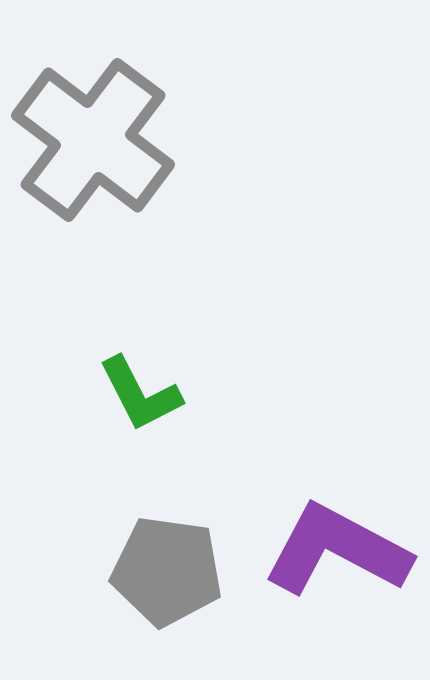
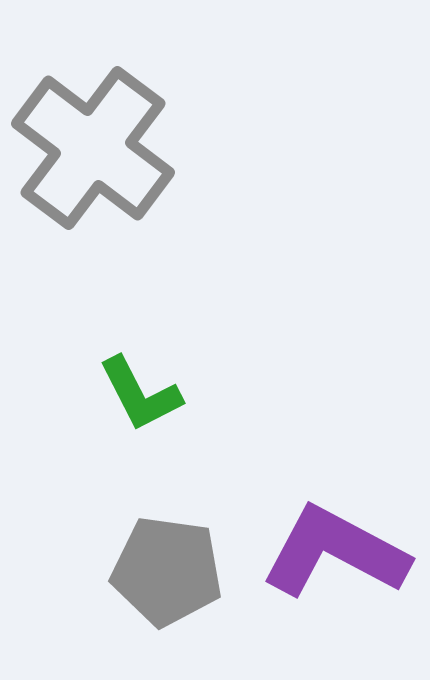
gray cross: moved 8 px down
purple L-shape: moved 2 px left, 2 px down
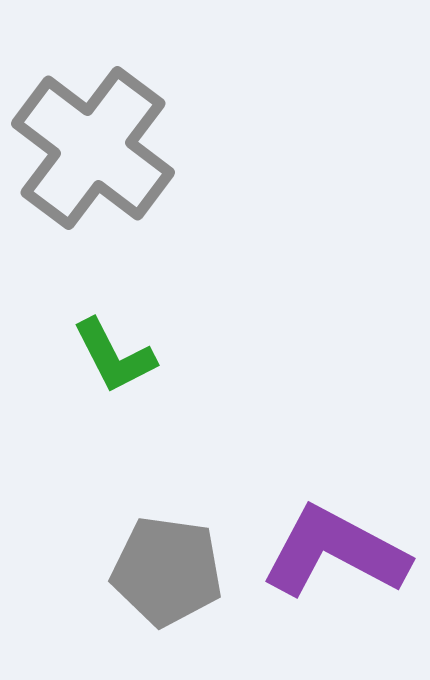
green L-shape: moved 26 px left, 38 px up
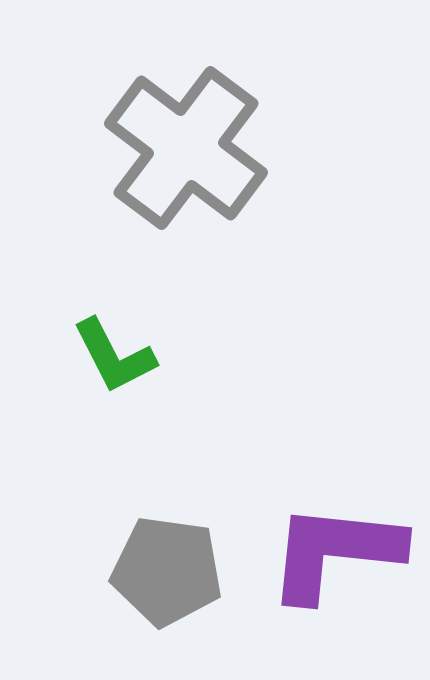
gray cross: moved 93 px right
purple L-shape: rotated 22 degrees counterclockwise
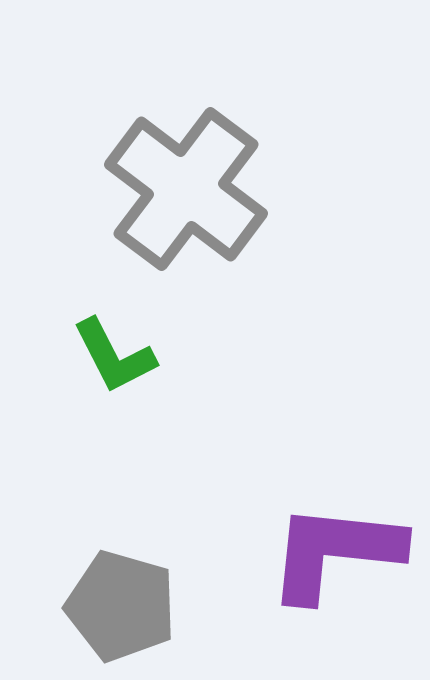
gray cross: moved 41 px down
gray pentagon: moved 46 px left, 35 px down; rotated 8 degrees clockwise
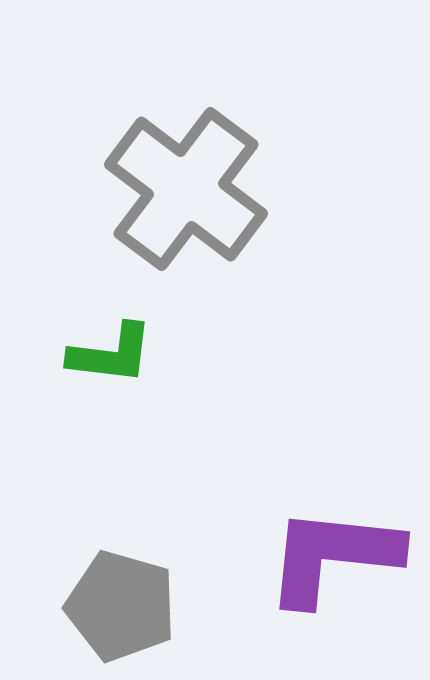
green L-shape: moved 3 px left, 2 px up; rotated 56 degrees counterclockwise
purple L-shape: moved 2 px left, 4 px down
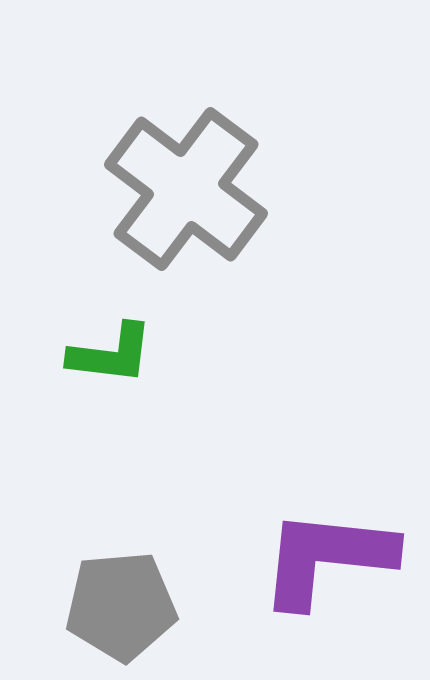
purple L-shape: moved 6 px left, 2 px down
gray pentagon: rotated 21 degrees counterclockwise
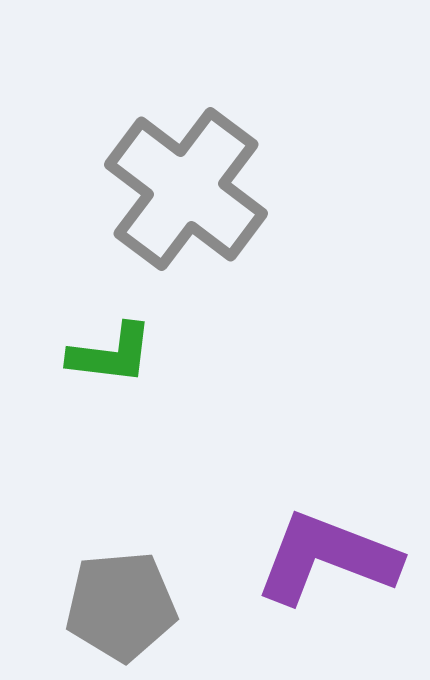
purple L-shape: rotated 15 degrees clockwise
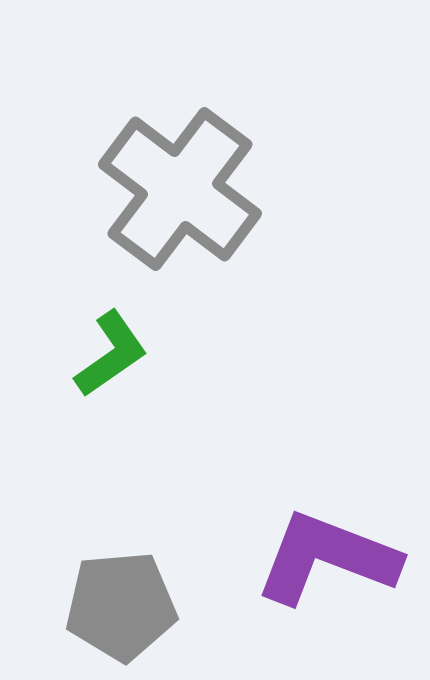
gray cross: moved 6 px left
green L-shape: rotated 42 degrees counterclockwise
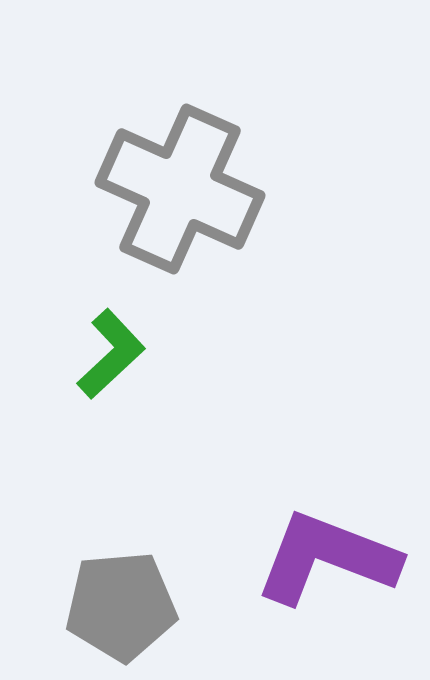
gray cross: rotated 13 degrees counterclockwise
green L-shape: rotated 8 degrees counterclockwise
